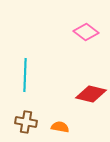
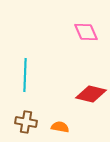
pink diamond: rotated 30 degrees clockwise
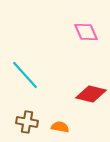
cyan line: rotated 44 degrees counterclockwise
brown cross: moved 1 px right
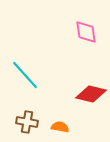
pink diamond: rotated 15 degrees clockwise
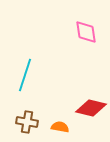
cyan line: rotated 60 degrees clockwise
red diamond: moved 14 px down
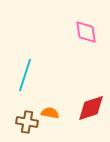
red diamond: rotated 32 degrees counterclockwise
orange semicircle: moved 10 px left, 14 px up
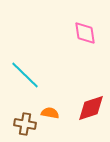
pink diamond: moved 1 px left, 1 px down
cyan line: rotated 64 degrees counterclockwise
brown cross: moved 2 px left, 2 px down
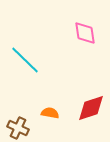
cyan line: moved 15 px up
brown cross: moved 7 px left, 4 px down; rotated 15 degrees clockwise
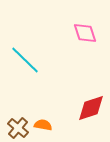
pink diamond: rotated 10 degrees counterclockwise
orange semicircle: moved 7 px left, 12 px down
brown cross: rotated 15 degrees clockwise
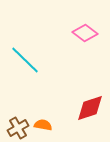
pink diamond: rotated 35 degrees counterclockwise
red diamond: moved 1 px left
brown cross: rotated 20 degrees clockwise
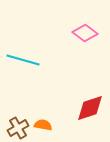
cyan line: moved 2 px left; rotated 28 degrees counterclockwise
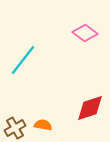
cyan line: rotated 68 degrees counterclockwise
brown cross: moved 3 px left
